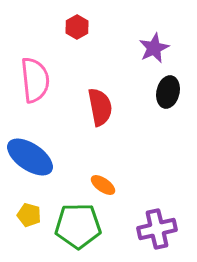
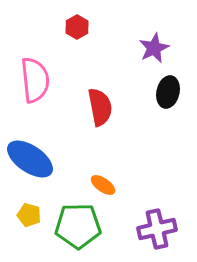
blue ellipse: moved 2 px down
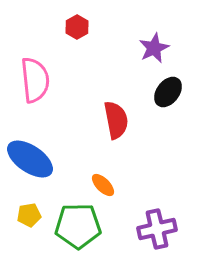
black ellipse: rotated 24 degrees clockwise
red semicircle: moved 16 px right, 13 px down
orange ellipse: rotated 10 degrees clockwise
yellow pentagon: rotated 25 degrees counterclockwise
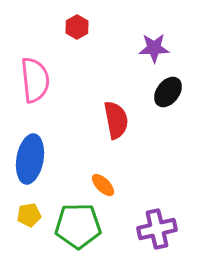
purple star: rotated 24 degrees clockwise
blue ellipse: rotated 66 degrees clockwise
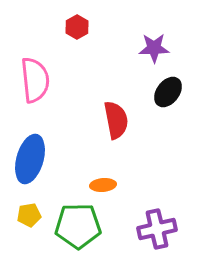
blue ellipse: rotated 6 degrees clockwise
orange ellipse: rotated 50 degrees counterclockwise
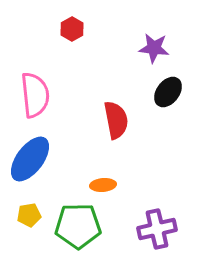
red hexagon: moved 5 px left, 2 px down
purple star: rotated 8 degrees clockwise
pink semicircle: moved 15 px down
blue ellipse: rotated 21 degrees clockwise
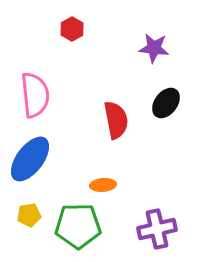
black ellipse: moved 2 px left, 11 px down
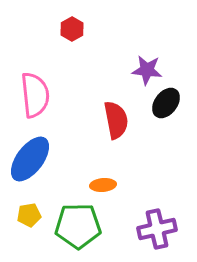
purple star: moved 7 px left, 22 px down
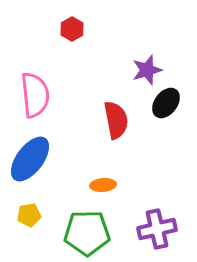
purple star: rotated 24 degrees counterclockwise
green pentagon: moved 9 px right, 7 px down
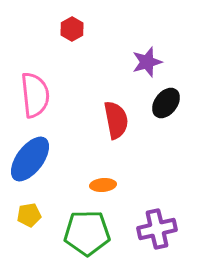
purple star: moved 8 px up
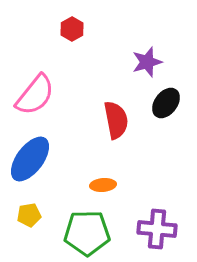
pink semicircle: rotated 45 degrees clockwise
purple cross: rotated 18 degrees clockwise
